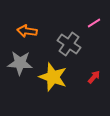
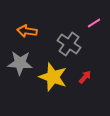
red arrow: moved 9 px left
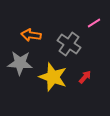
orange arrow: moved 4 px right, 4 px down
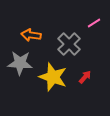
gray cross: rotated 10 degrees clockwise
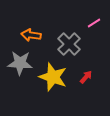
red arrow: moved 1 px right
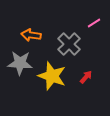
yellow star: moved 1 px left, 1 px up
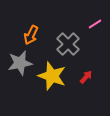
pink line: moved 1 px right, 1 px down
orange arrow: rotated 72 degrees counterclockwise
gray cross: moved 1 px left
gray star: rotated 15 degrees counterclockwise
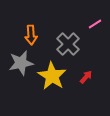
orange arrow: rotated 30 degrees counterclockwise
gray star: moved 1 px right
yellow star: rotated 12 degrees clockwise
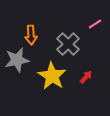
gray star: moved 4 px left, 3 px up
